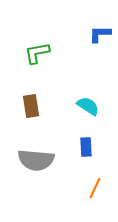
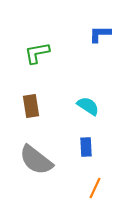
gray semicircle: rotated 33 degrees clockwise
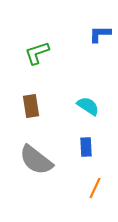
green L-shape: rotated 8 degrees counterclockwise
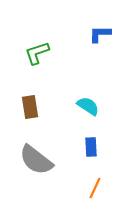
brown rectangle: moved 1 px left, 1 px down
blue rectangle: moved 5 px right
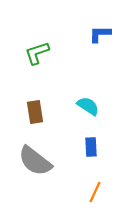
brown rectangle: moved 5 px right, 5 px down
gray semicircle: moved 1 px left, 1 px down
orange line: moved 4 px down
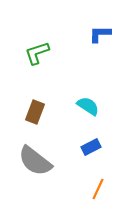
brown rectangle: rotated 30 degrees clockwise
blue rectangle: rotated 66 degrees clockwise
orange line: moved 3 px right, 3 px up
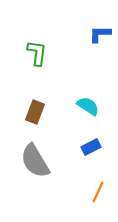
green L-shape: rotated 116 degrees clockwise
gray semicircle: rotated 21 degrees clockwise
orange line: moved 3 px down
